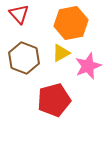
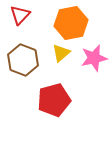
red triangle: moved 1 px right, 1 px down; rotated 25 degrees clockwise
yellow triangle: rotated 12 degrees counterclockwise
brown hexagon: moved 1 px left, 2 px down
pink star: moved 6 px right, 8 px up; rotated 8 degrees clockwise
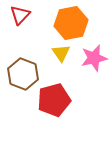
yellow triangle: rotated 24 degrees counterclockwise
brown hexagon: moved 14 px down
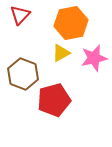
yellow triangle: rotated 36 degrees clockwise
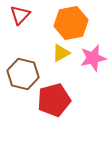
pink star: moved 1 px left
brown hexagon: rotated 8 degrees counterclockwise
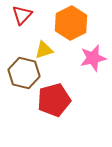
red triangle: moved 2 px right
orange hexagon: rotated 16 degrees counterclockwise
yellow triangle: moved 17 px left, 3 px up; rotated 12 degrees clockwise
brown hexagon: moved 1 px right, 1 px up
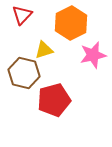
pink star: moved 3 px up
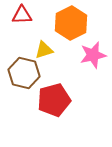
red triangle: rotated 45 degrees clockwise
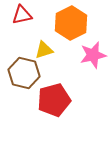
red triangle: rotated 10 degrees counterclockwise
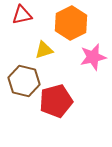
pink star: moved 2 px down
brown hexagon: moved 8 px down
red pentagon: moved 2 px right, 1 px down
